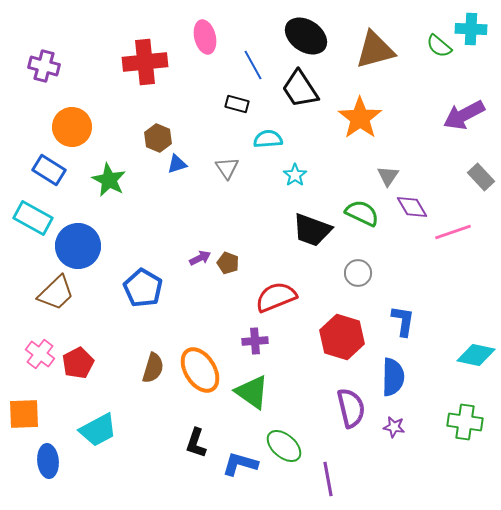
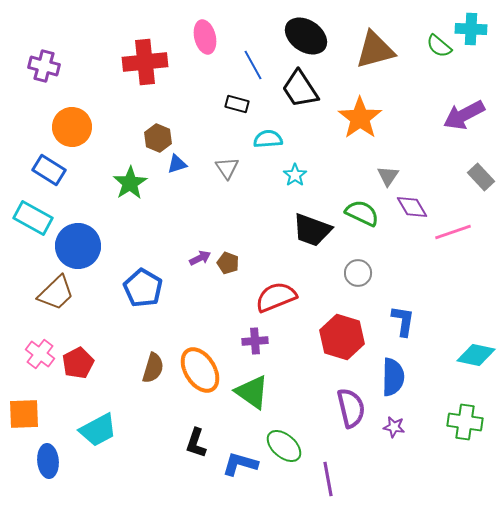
green star at (109, 180): moved 21 px right, 3 px down; rotated 12 degrees clockwise
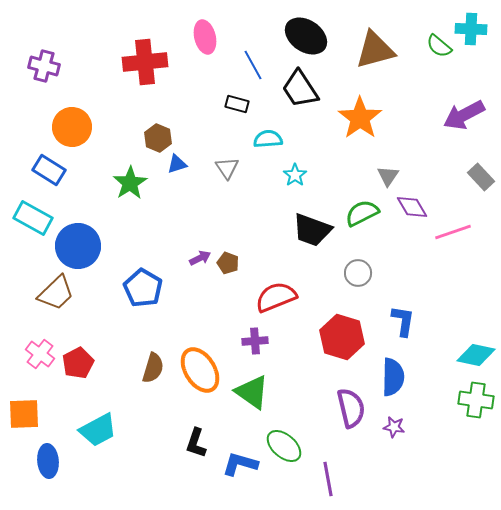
green semicircle at (362, 213): rotated 52 degrees counterclockwise
green cross at (465, 422): moved 11 px right, 22 px up
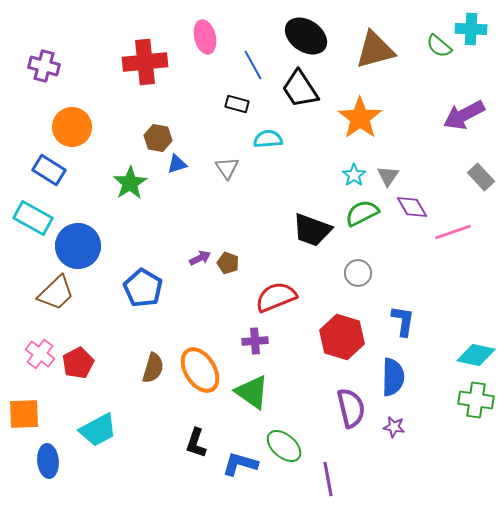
brown hexagon at (158, 138): rotated 12 degrees counterclockwise
cyan star at (295, 175): moved 59 px right
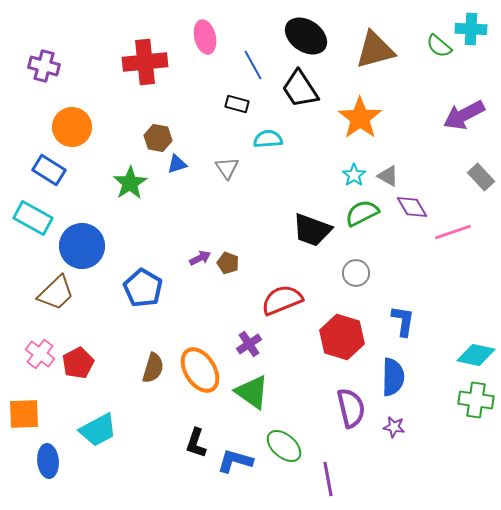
gray triangle at (388, 176): rotated 35 degrees counterclockwise
blue circle at (78, 246): moved 4 px right
gray circle at (358, 273): moved 2 px left
red semicircle at (276, 297): moved 6 px right, 3 px down
purple cross at (255, 341): moved 6 px left, 3 px down; rotated 30 degrees counterclockwise
blue L-shape at (240, 464): moved 5 px left, 3 px up
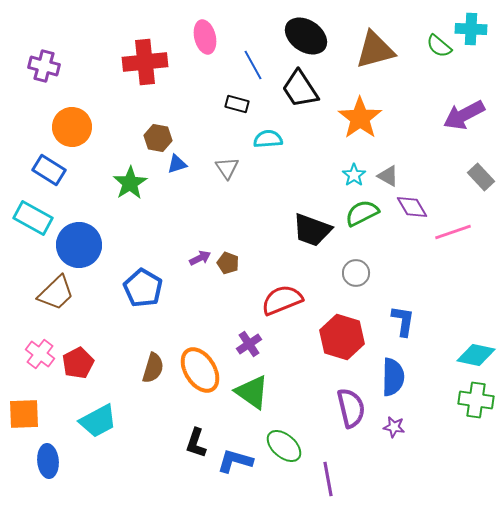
blue circle at (82, 246): moved 3 px left, 1 px up
cyan trapezoid at (98, 430): moved 9 px up
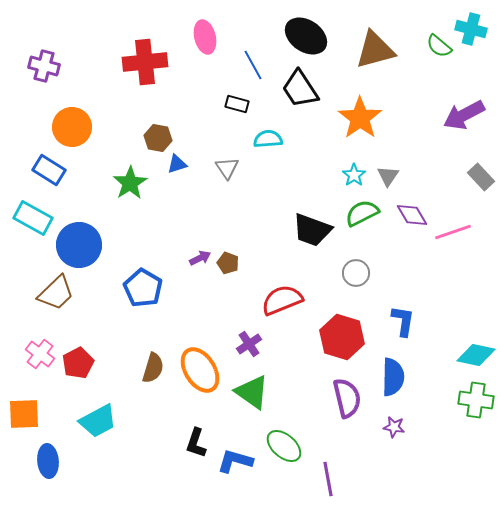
cyan cross at (471, 29): rotated 12 degrees clockwise
gray triangle at (388, 176): rotated 35 degrees clockwise
purple diamond at (412, 207): moved 8 px down
purple semicircle at (351, 408): moved 4 px left, 10 px up
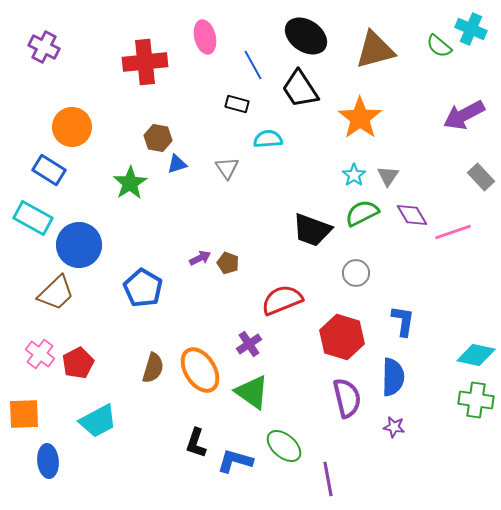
cyan cross at (471, 29): rotated 8 degrees clockwise
purple cross at (44, 66): moved 19 px up; rotated 12 degrees clockwise
